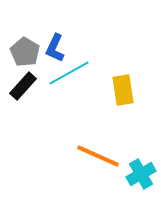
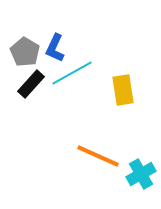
cyan line: moved 3 px right
black rectangle: moved 8 px right, 2 px up
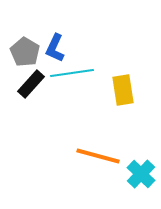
cyan line: rotated 21 degrees clockwise
orange line: rotated 9 degrees counterclockwise
cyan cross: rotated 16 degrees counterclockwise
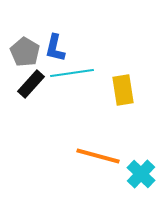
blue L-shape: rotated 12 degrees counterclockwise
